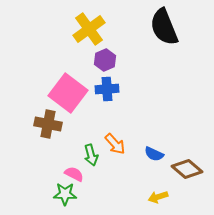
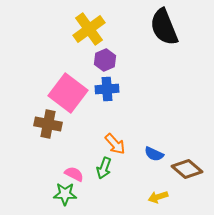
green arrow: moved 13 px right, 13 px down; rotated 35 degrees clockwise
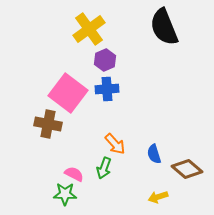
blue semicircle: rotated 48 degrees clockwise
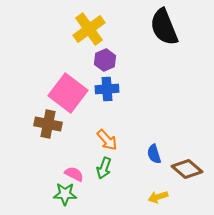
orange arrow: moved 8 px left, 4 px up
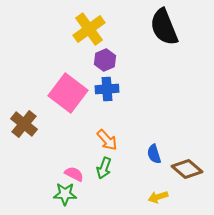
brown cross: moved 24 px left; rotated 28 degrees clockwise
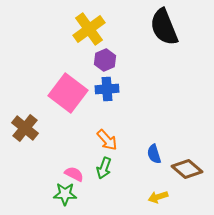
brown cross: moved 1 px right, 4 px down
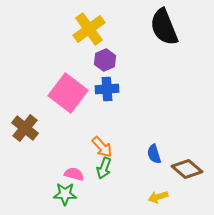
orange arrow: moved 5 px left, 7 px down
pink semicircle: rotated 12 degrees counterclockwise
